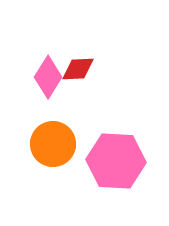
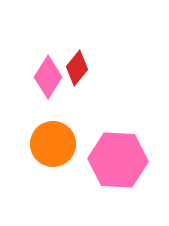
red diamond: moved 1 px left, 1 px up; rotated 48 degrees counterclockwise
pink hexagon: moved 2 px right, 1 px up
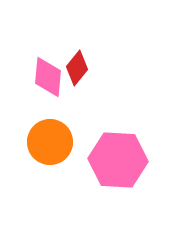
pink diamond: rotated 27 degrees counterclockwise
orange circle: moved 3 px left, 2 px up
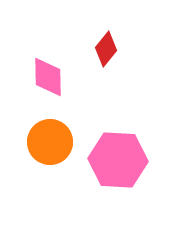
red diamond: moved 29 px right, 19 px up
pink diamond: rotated 6 degrees counterclockwise
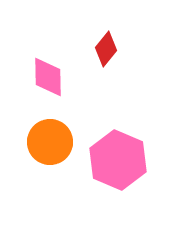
pink hexagon: rotated 20 degrees clockwise
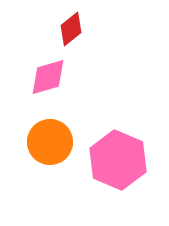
red diamond: moved 35 px left, 20 px up; rotated 12 degrees clockwise
pink diamond: rotated 75 degrees clockwise
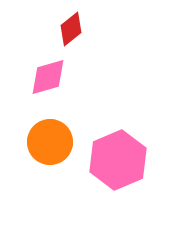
pink hexagon: rotated 14 degrees clockwise
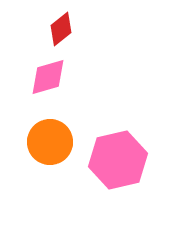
red diamond: moved 10 px left
pink hexagon: rotated 10 degrees clockwise
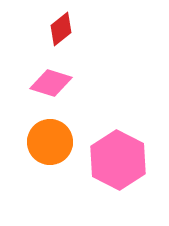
pink diamond: moved 3 px right, 6 px down; rotated 33 degrees clockwise
pink hexagon: rotated 20 degrees counterclockwise
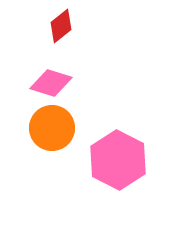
red diamond: moved 3 px up
orange circle: moved 2 px right, 14 px up
